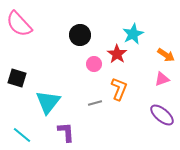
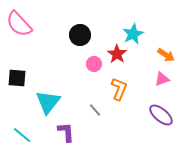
black square: rotated 12 degrees counterclockwise
gray line: moved 7 px down; rotated 64 degrees clockwise
purple ellipse: moved 1 px left
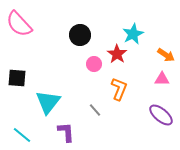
pink triangle: rotated 21 degrees clockwise
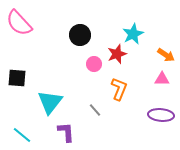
pink semicircle: moved 1 px up
red star: rotated 18 degrees clockwise
cyan triangle: moved 2 px right
purple ellipse: rotated 35 degrees counterclockwise
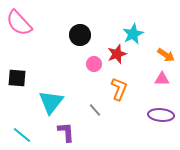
cyan triangle: moved 1 px right
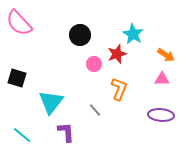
cyan star: rotated 15 degrees counterclockwise
black square: rotated 12 degrees clockwise
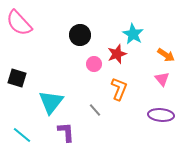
pink triangle: rotated 49 degrees clockwise
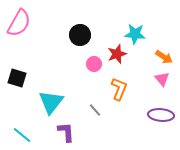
pink semicircle: rotated 108 degrees counterclockwise
cyan star: moved 2 px right; rotated 25 degrees counterclockwise
orange arrow: moved 2 px left, 2 px down
